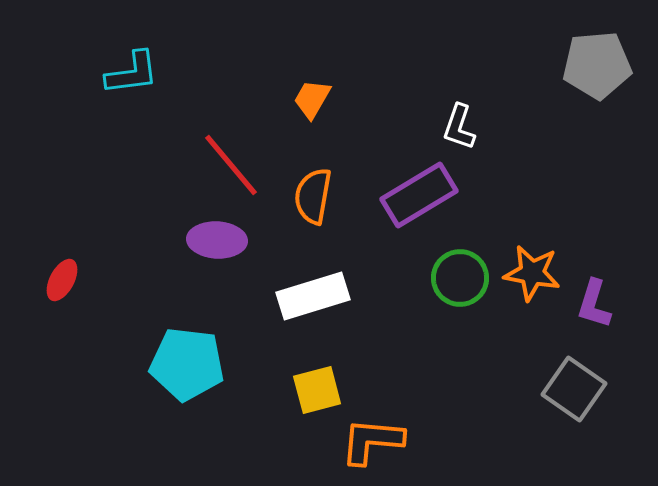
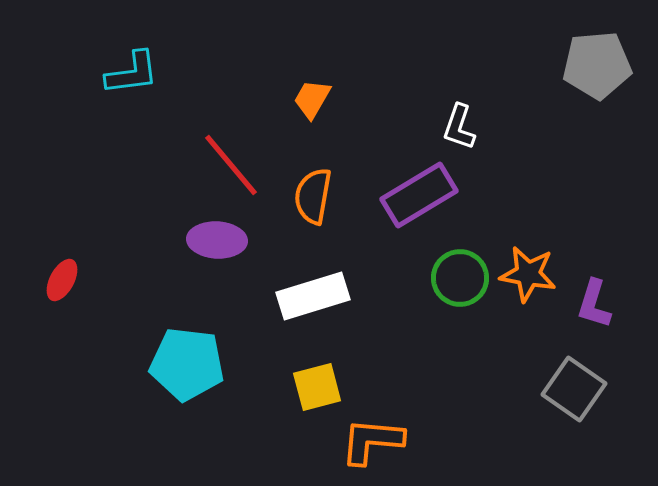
orange star: moved 4 px left, 1 px down
yellow square: moved 3 px up
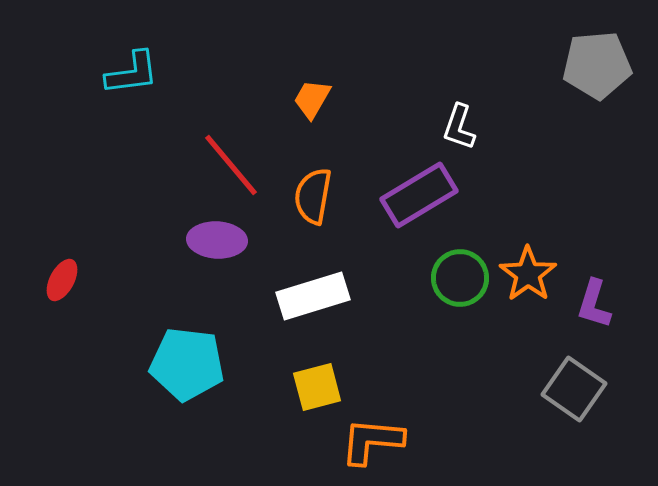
orange star: rotated 26 degrees clockwise
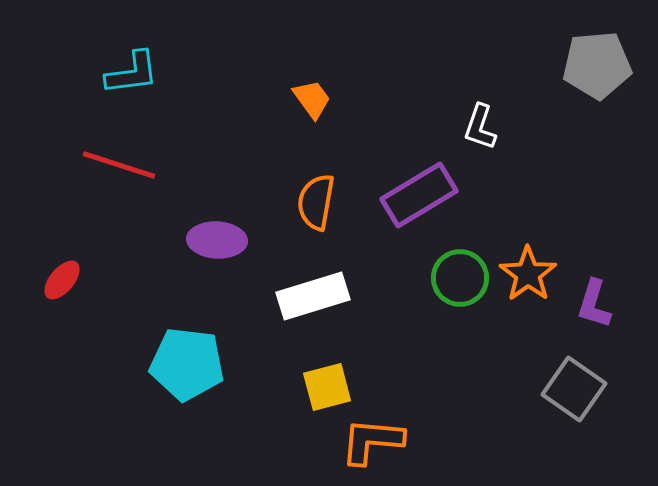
orange trapezoid: rotated 114 degrees clockwise
white L-shape: moved 21 px right
red line: moved 112 px left; rotated 32 degrees counterclockwise
orange semicircle: moved 3 px right, 6 px down
red ellipse: rotated 12 degrees clockwise
yellow square: moved 10 px right
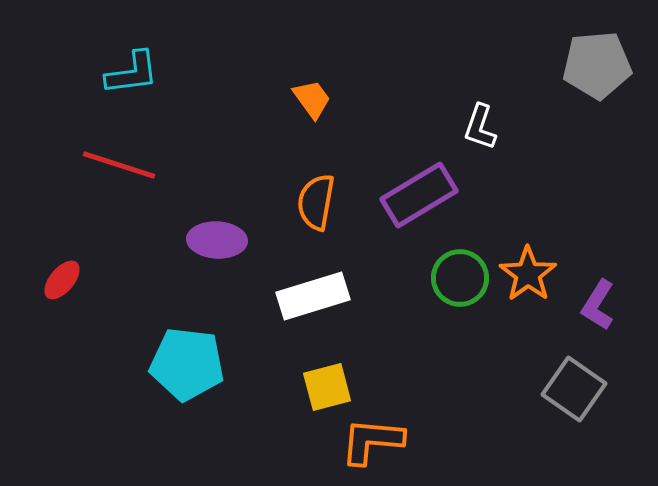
purple L-shape: moved 4 px right, 1 px down; rotated 15 degrees clockwise
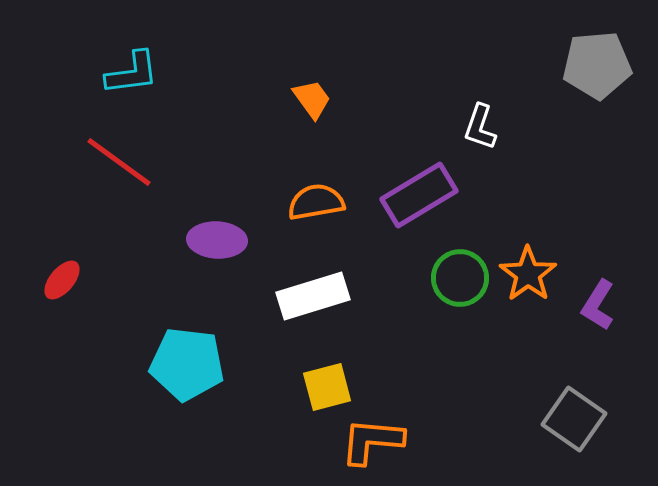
red line: moved 3 px up; rotated 18 degrees clockwise
orange semicircle: rotated 70 degrees clockwise
gray square: moved 30 px down
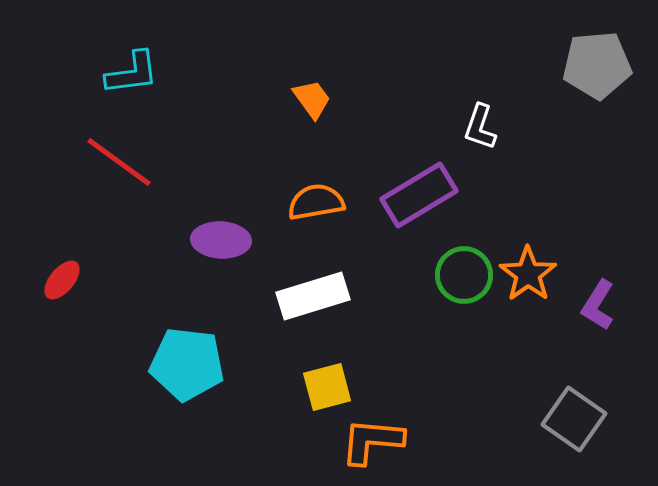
purple ellipse: moved 4 px right
green circle: moved 4 px right, 3 px up
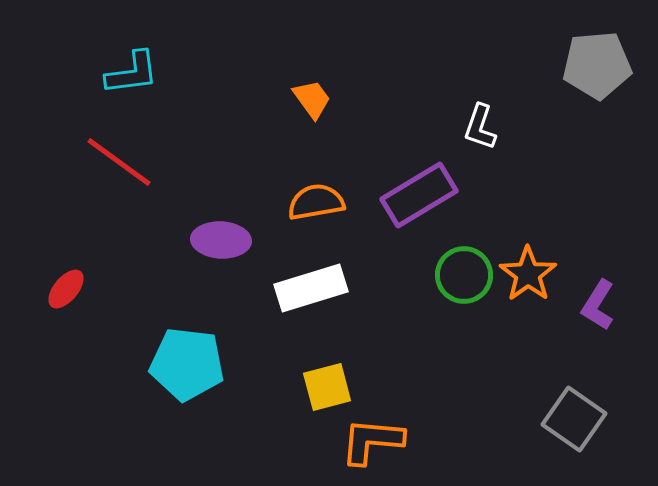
red ellipse: moved 4 px right, 9 px down
white rectangle: moved 2 px left, 8 px up
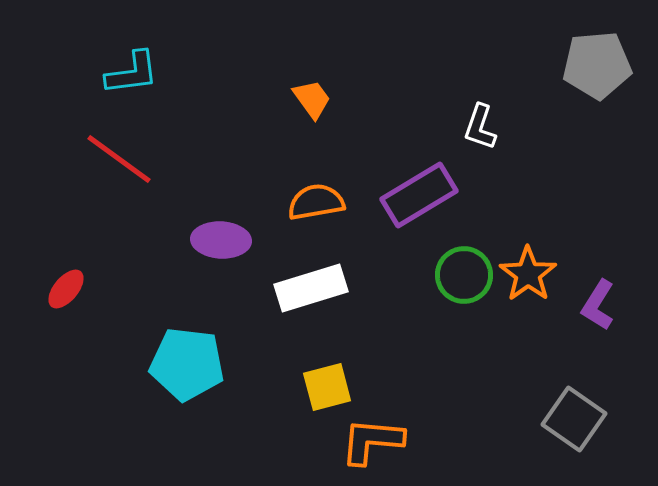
red line: moved 3 px up
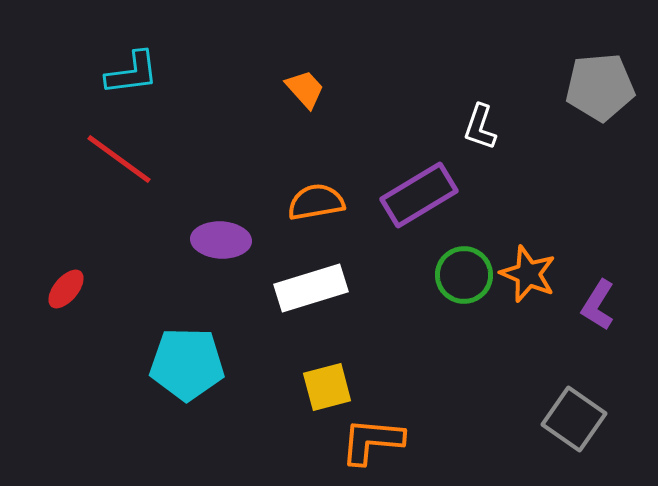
gray pentagon: moved 3 px right, 22 px down
orange trapezoid: moved 7 px left, 10 px up; rotated 6 degrees counterclockwise
orange star: rotated 14 degrees counterclockwise
cyan pentagon: rotated 6 degrees counterclockwise
